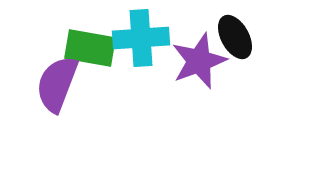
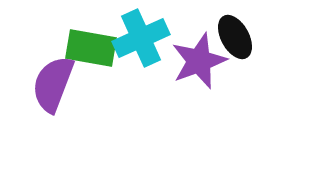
cyan cross: rotated 20 degrees counterclockwise
green rectangle: moved 1 px right
purple semicircle: moved 4 px left
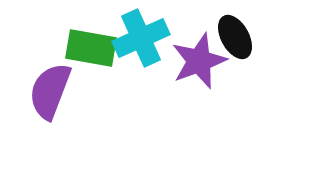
purple semicircle: moved 3 px left, 7 px down
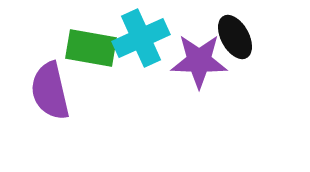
purple star: rotated 22 degrees clockwise
purple semicircle: rotated 34 degrees counterclockwise
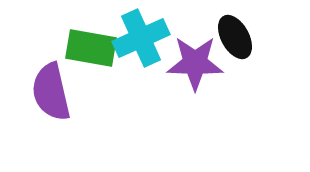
purple star: moved 4 px left, 2 px down
purple semicircle: moved 1 px right, 1 px down
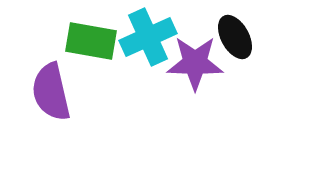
cyan cross: moved 7 px right, 1 px up
green rectangle: moved 7 px up
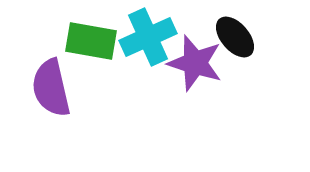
black ellipse: rotated 12 degrees counterclockwise
purple star: rotated 16 degrees clockwise
purple semicircle: moved 4 px up
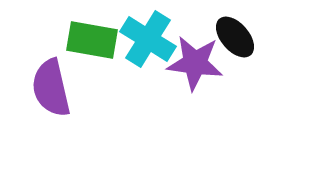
cyan cross: moved 2 px down; rotated 34 degrees counterclockwise
green rectangle: moved 1 px right, 1 px up
purple star: rotated 10 degrees counterclockwise
